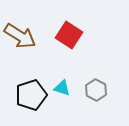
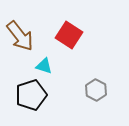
brown arrow: rotated 20 degrees clockwise
cyan triangle: moved 18 px left, 22 px up
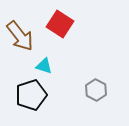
red square: moved 9 px left, 11 px up
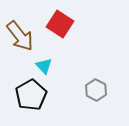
cyan triangle: rotated 30 degrees clockwise
black pentagon: rotated 12 degrees counterclockwise
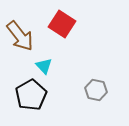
red square: moved 2 px right
gray hexagon: rotated 15 degrees counterclockwise
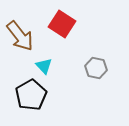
gray hexagon: moved 22 px up
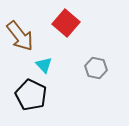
red square: moved 4 px right, 1 px up; rotated 8 degrees clockwise
cyan triangle: moved 1 px up
black pentagon: rotated 16 degrees counterclockwise
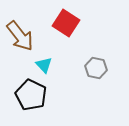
red square: rotated 8 degrees counterclockwise
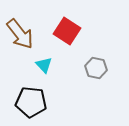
red square: moved 1 px right, 8 px down
brown arrow: moved 2 px up
black pentagon: moved 7 px down; rotated 20 degrees counterclockwise
